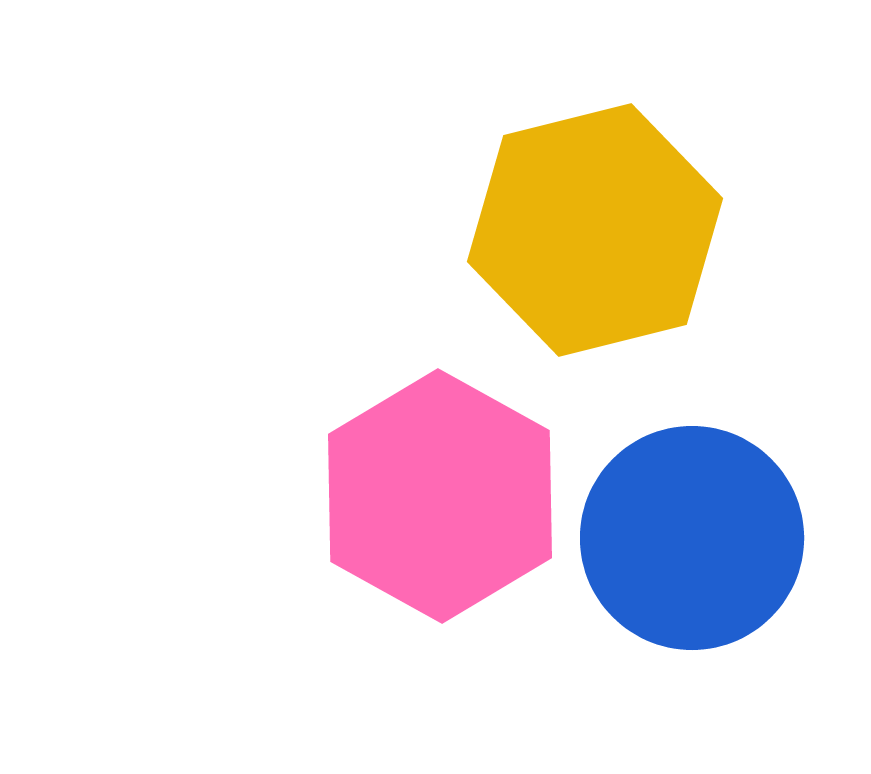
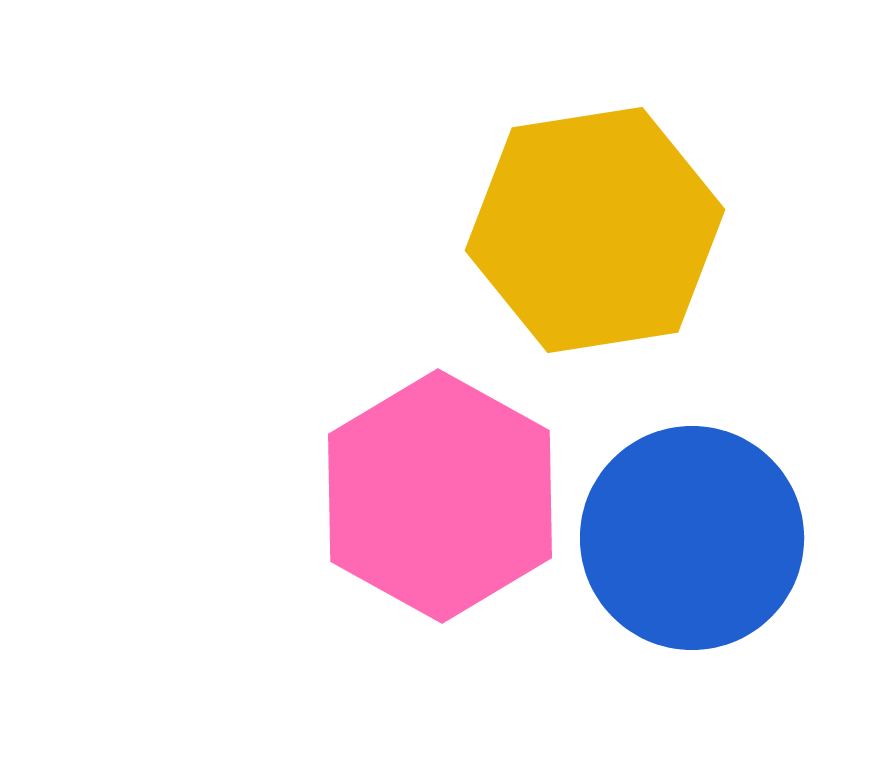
yellow hexagon: rotated 5 degrees clockwise
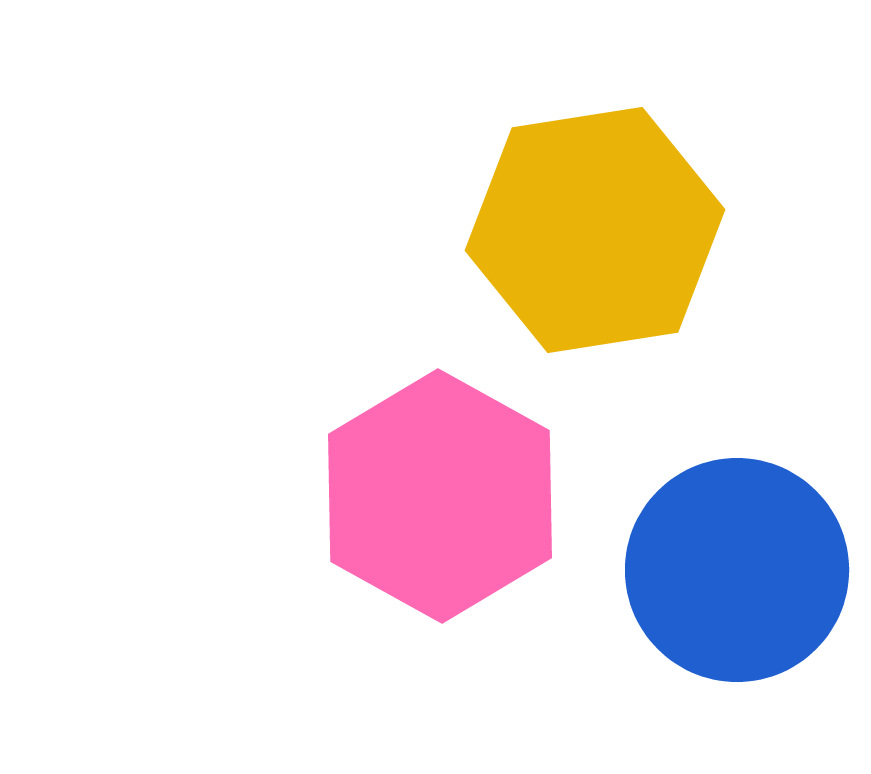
blue circle: moved 45 px right, 32 px down
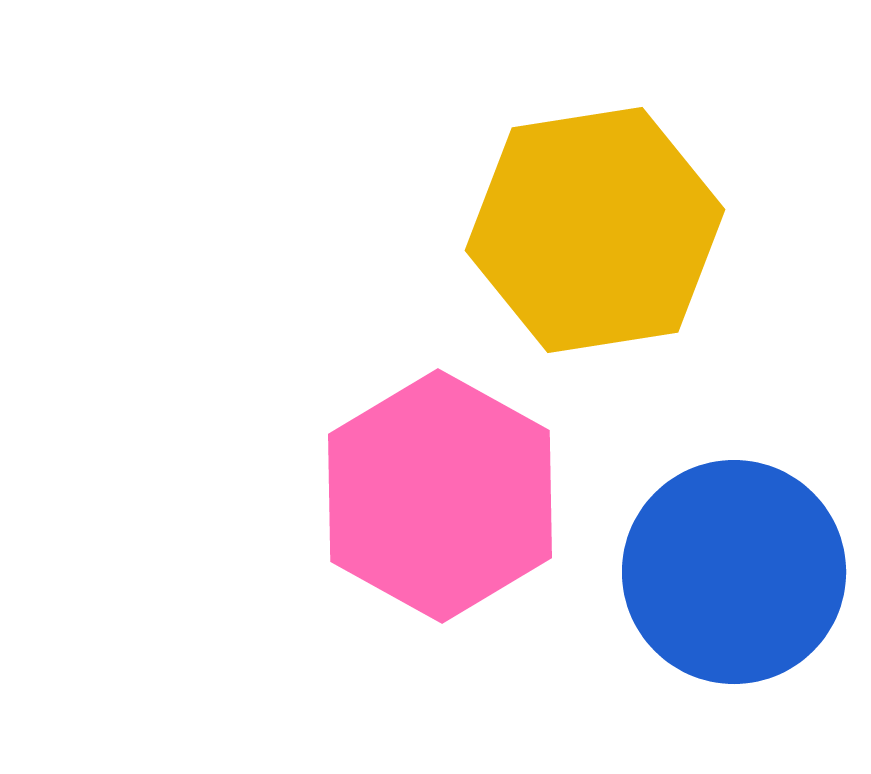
blue circle: moved 3 px left, 2 px down
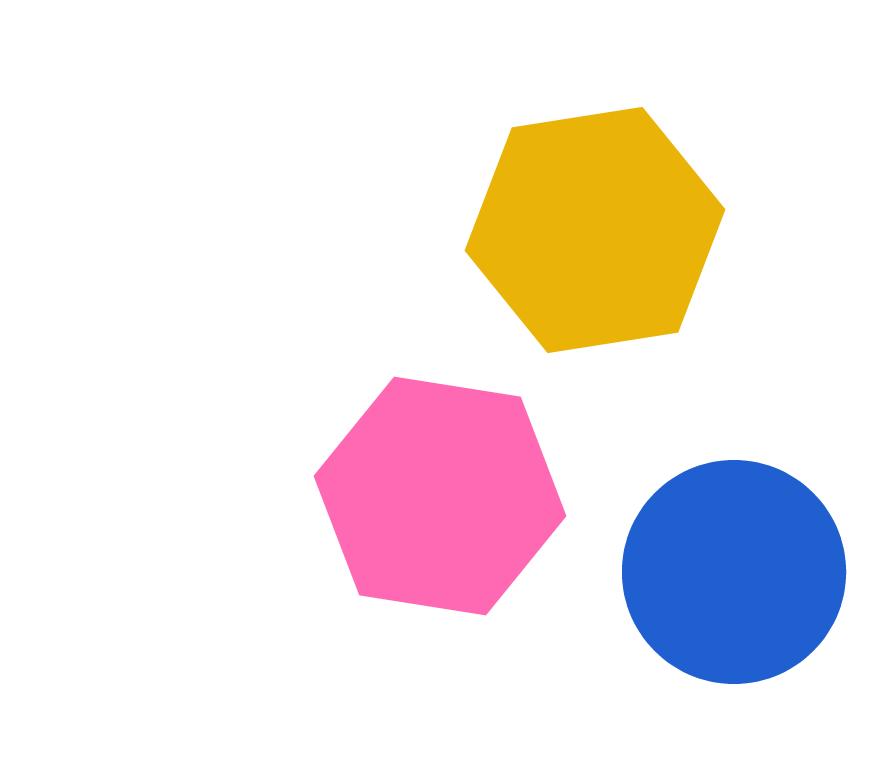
pink hexagon: rotated 20 degrees counterclockwise
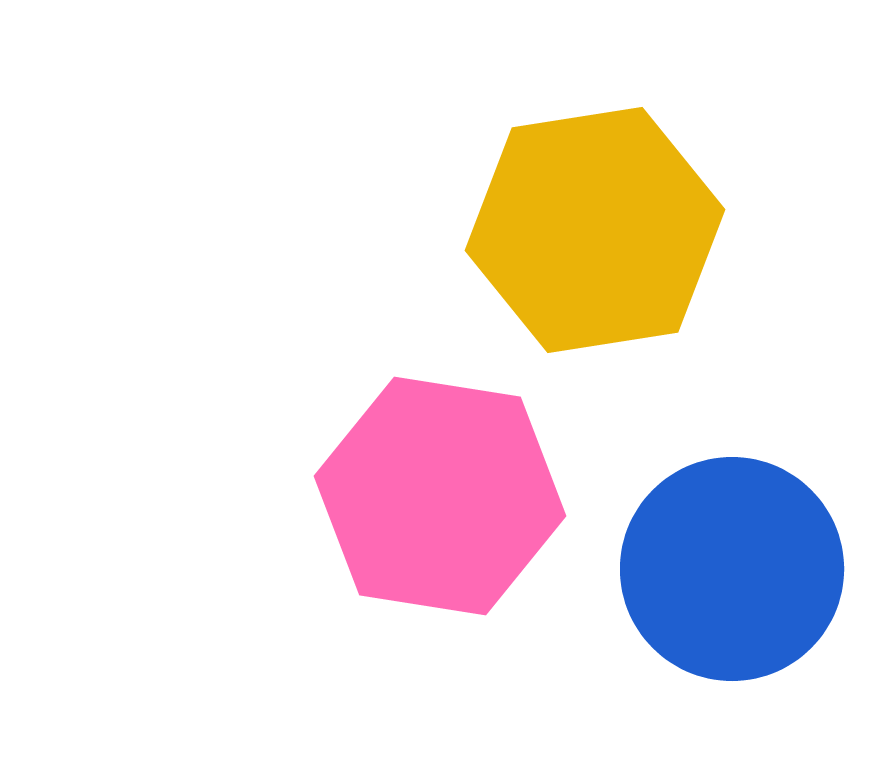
blue circle: moved 2 px left, 3 px up
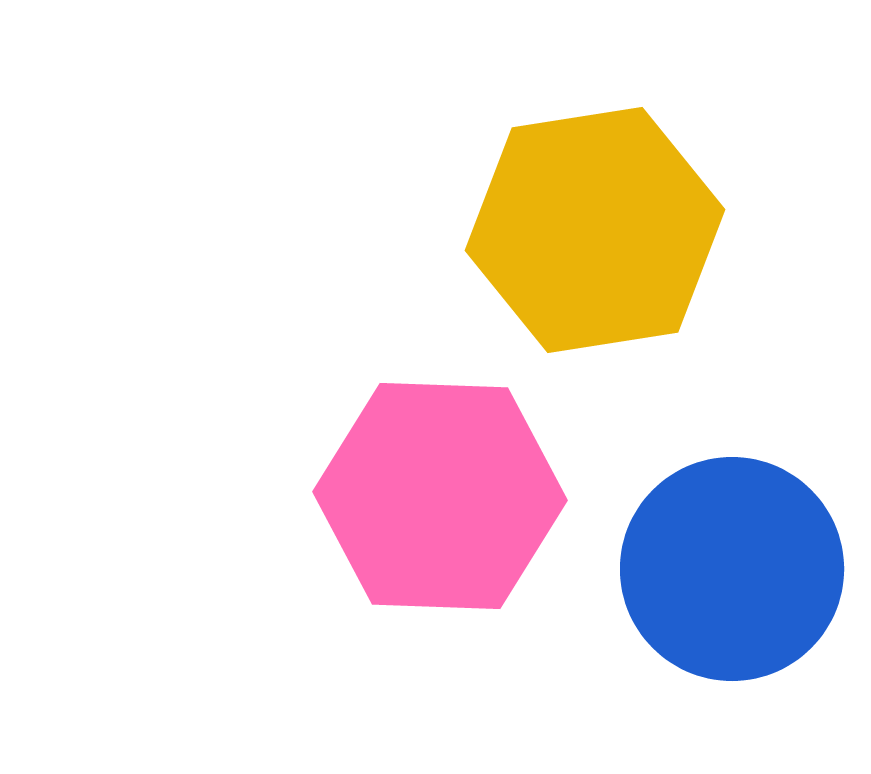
pink hexagon: rotated 7 degrees counterclockwise
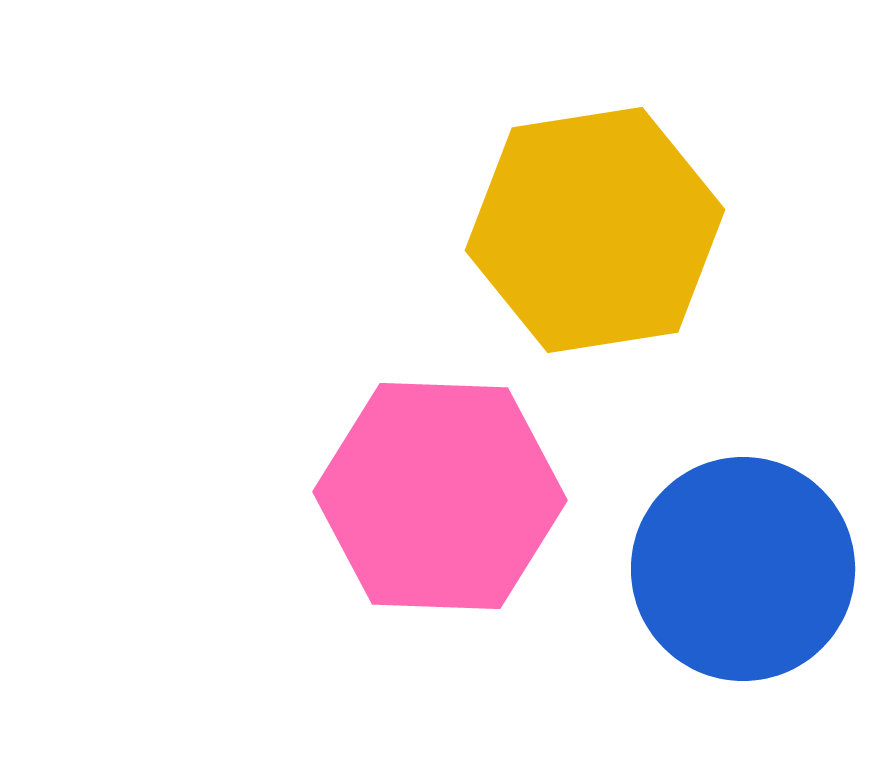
blue circle: moved 11 px right
